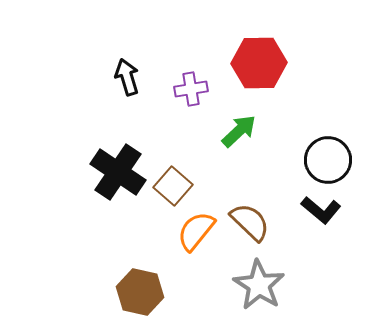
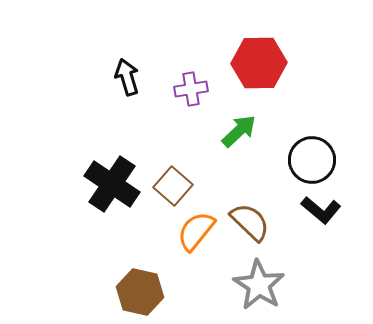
black circle: moved 16 px left
black cross: moved 6 px left, 12 px down
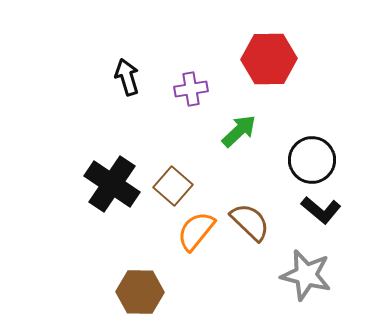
red hexagon: moved 10 px right, 4 px up
gray star: moved 47 px right, 10 px up; rotated 18 degrees counterclockwise
brown hexagon: rotated 12 degrees counterclockwise
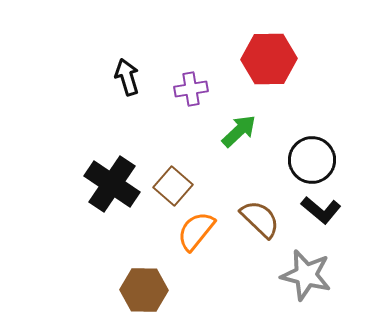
brown semicircle: moved 10 px right, 3 px up
brown hexagon: moved 4 px right, 2 px up
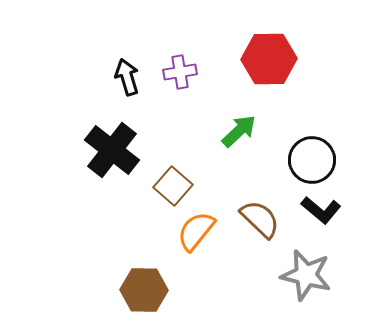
purple cross: moved 11 px left, 17 px up
black cross: moved 34 px up; rotated 4 degrees clockwise
